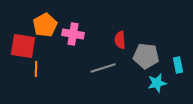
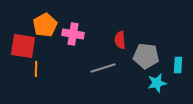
cyan rectangle: rotated 14 degrees clockwise
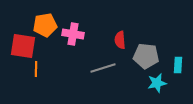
orange pentagon: rotated 20 degrees clockwise
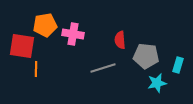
red square: moved 1 px left
cyan rectangle: rotated 14 degrees clockwise
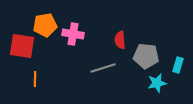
orange line: moved 1 px left, 10 px down
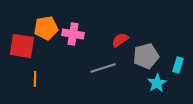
orange pentagon: moved 1 px right, 3 px down
red semicircle: rotated 60 degrees clockwise
gray pentagon: rotated 20 degrees counterclockwise
cyan star: rotated 18 degrees counterclockwise
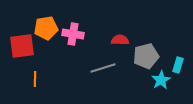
red semicircle: rotated 36 degrees clockwise
red square: rotated 16 degrees counterclockwise
cyan star: moved 4 px right, 3 px up
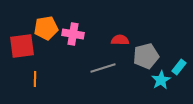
cyan rectangle: moved 1 px right, 2 px down; rotated 21 degrees clockwise
